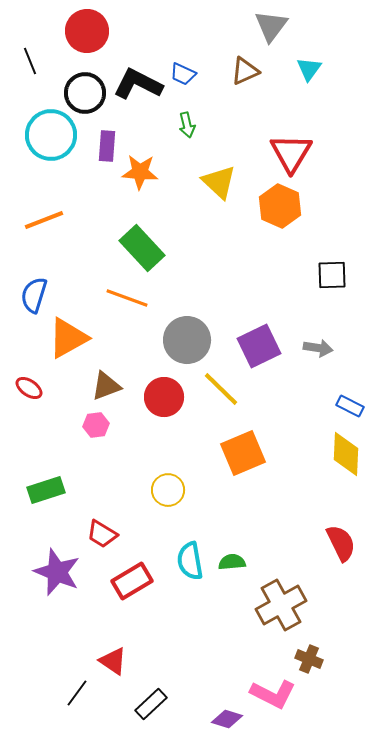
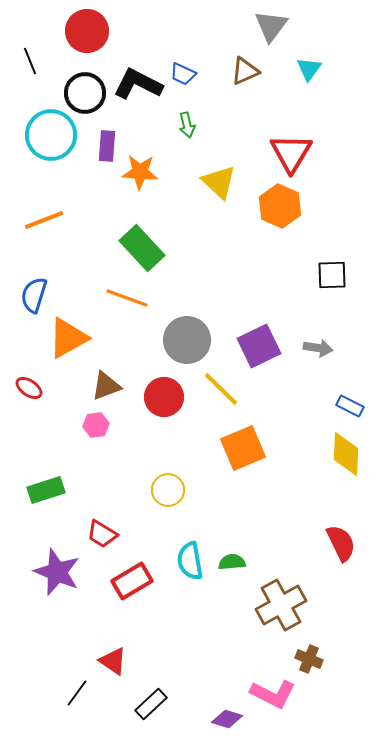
orange square at (243, 453): moved 5 px up
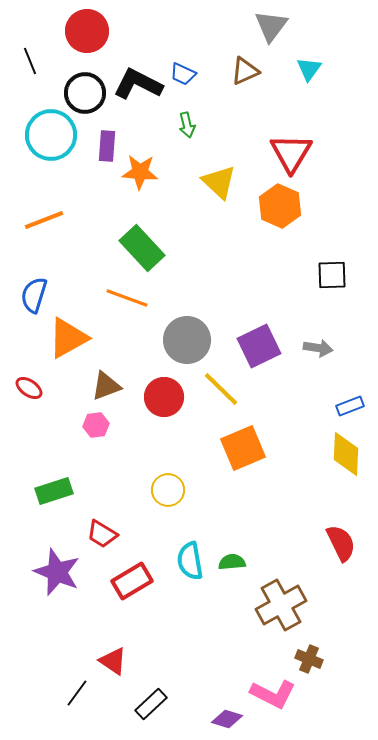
blue rectangle at (350, 406): rotated 48 degrees counterclockwise
green rectangle at (46, 490): moved 8 px right, 1 px down
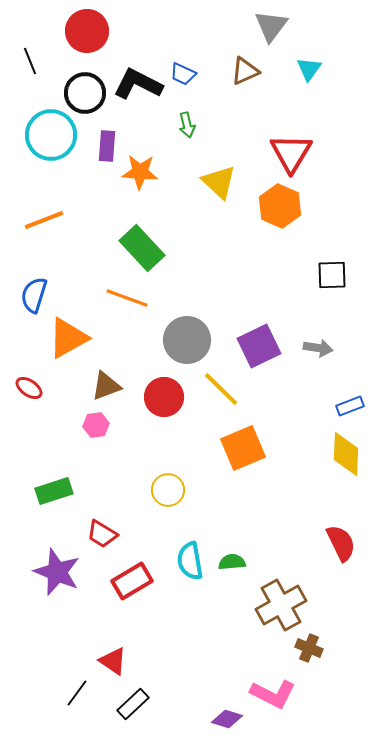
brown cross at (309, 659): moved 11 px up
black rectangle at (151, 704): moved 18 px left
